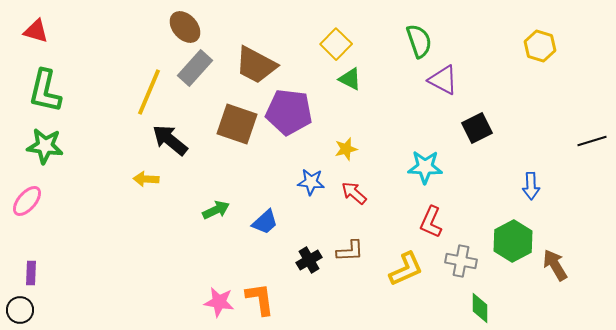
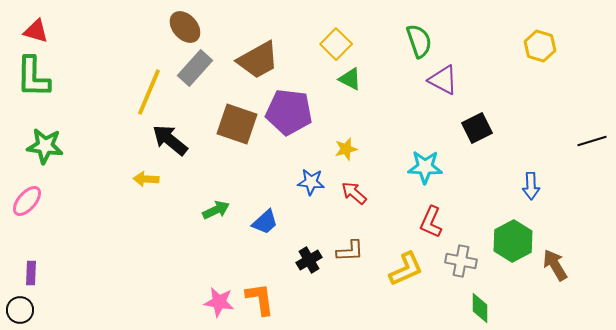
brown trapezoid: moved 2 px right, 5 px up; rotated 57 degrees counterclockwise
green L-shape: moved 12 px left, 14 px up; rotated 12 degrees counterclockwise
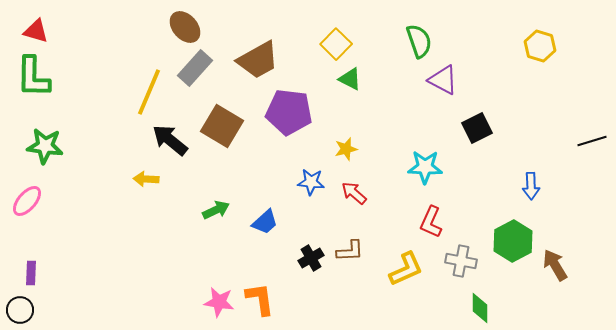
brown square: moved 15 px left, 2 px down; rotated 12 degrees clockwise
black cross: moved 2 px right, 2 px up
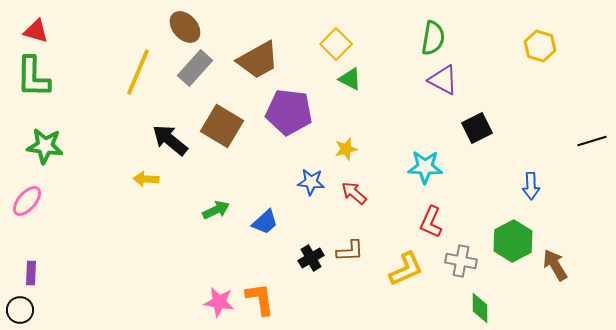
green semicircle: moved 14 px right, 3 px up; rotated 28 degrees clockwise
yellow line: moved 11 px left, 20 px up
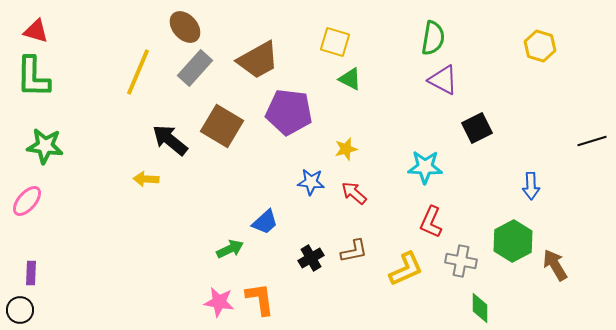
yellow square: moved 1 px left, 2 px up; rotated 28 degrees counterclockwise
green arrow: moved 14 px right, 39 px down
brown L-shape: moved 4 px right; rotated 8 degrees counterclockwise
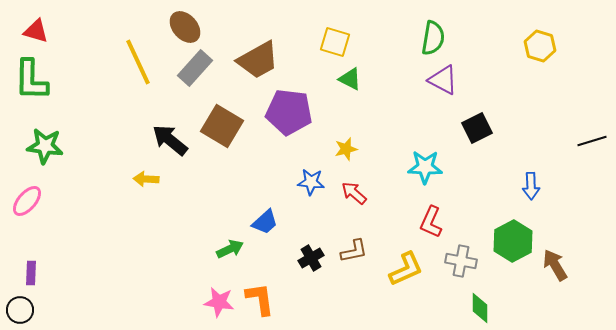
yellow line: moved 10 px up; rotated 48 degrees counterclockwise
green L-shape: moved 2 px left, 3 px down
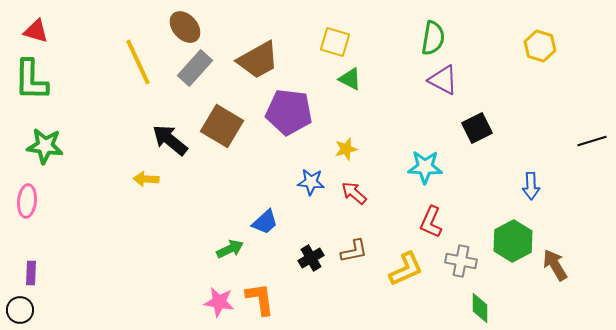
pink ellipse: rotated 36 degrees counterclockwise
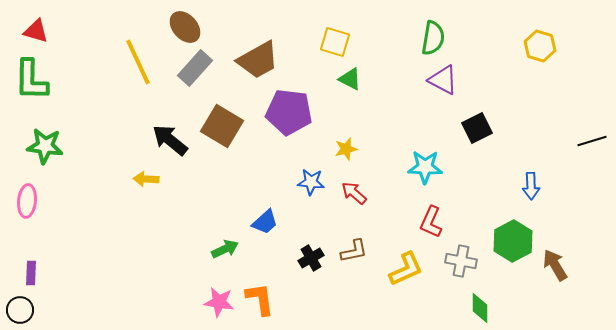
green arrow: moved 5 px left
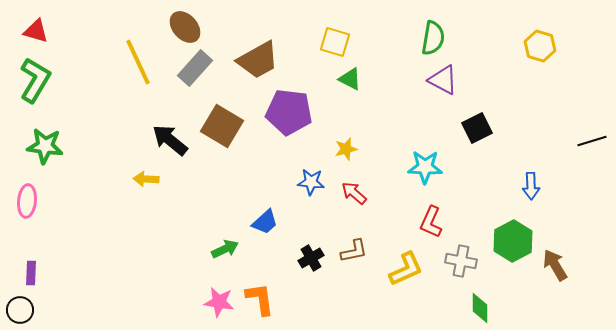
green L-shape: moved 4 px right; rotated 150 degrees counterclockwise
